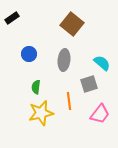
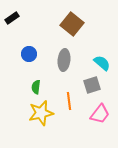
gray square: moved 3 px right, 1 px down
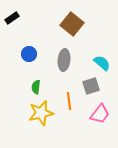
gray square: moved 1 px left, 1 px down
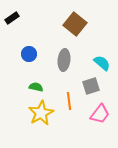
brown square: moved 3 px right
green semicircle: rotated 96 degrees clockwise
yellow star: rotated 15 degrees counterclockwise
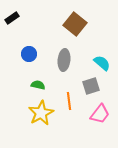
green semicircle: moved 2 px right, 2 px up
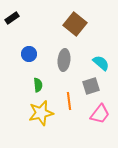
cyan semicircle: moved 1 px left
green semicircle: rotated 72 degrees clockwise
yellow star: rotated 15 degrees clockwise
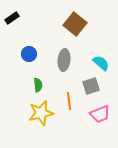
pink trapezoid: rotated 30 degrees clockwise
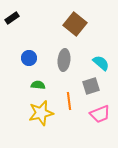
blue circle: moved 4 px down
green semicircle: rotated 80 degrees counterclockwise
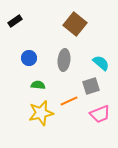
black rectangle: moved 3 px right, 3 px down
orange line: rotated 72 degrees clockwise
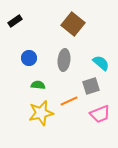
brown square: moved 2 px left
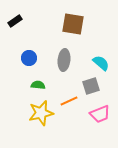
brown square: rotated 30 degrees counterclockwise
